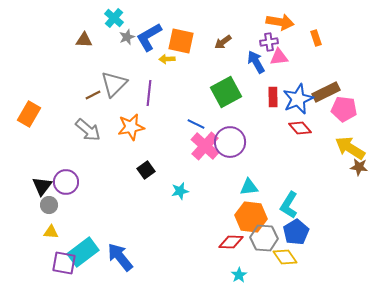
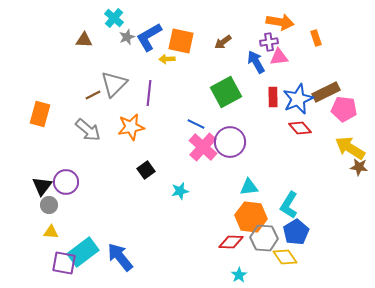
orange rectangle at (29, 114): moved 11 px right; rotated 15 degrees counterclockwise
pink cross at (205, 146): moved 2 px left, 1 px down
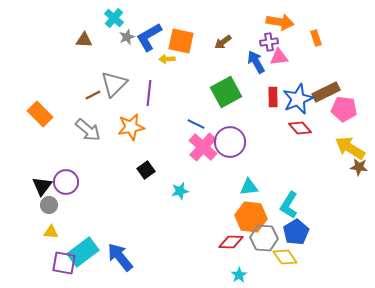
orange rectangle at (40, 114): rotated 60 degrees counterclockwise
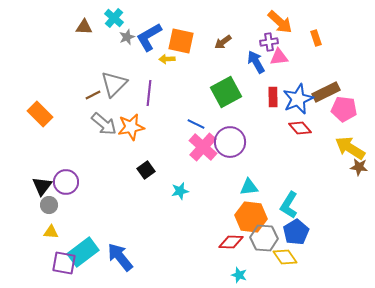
orange arrow at (280, 22): rotated 32 degrees clockwise
brown triangle at (84, 40): moved 13 px up
gray arrow at (88, 130): moved 16 px right, 6 px up
cyan star at (239, 275): rotated 21 degrees counterclockwise
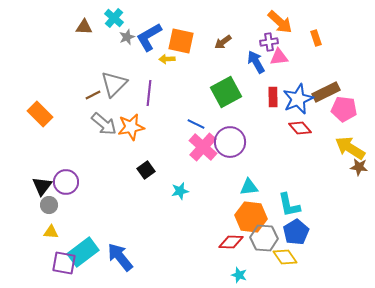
cyan L-shape at (289, 205): rotated 44 degrees counterclockwise
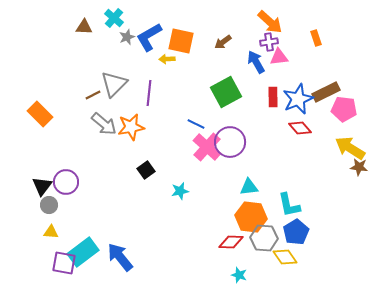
orange arrow at (280, 22): moved 10 px left
pink cross at (203, 147): moved 4 px right
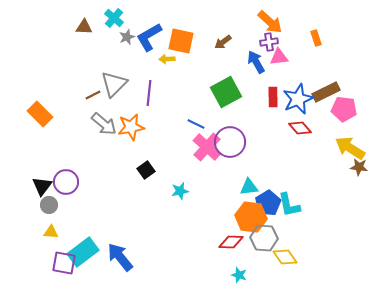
blue pentagon at (296, 232): moved 28 px left, 29 px up
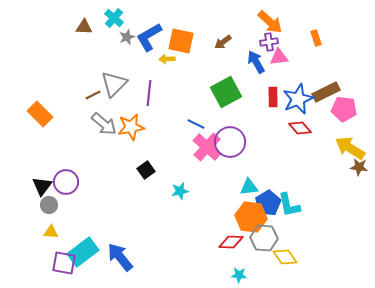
cyan star at (239, 275): rotated 14 degrees counterclockwise
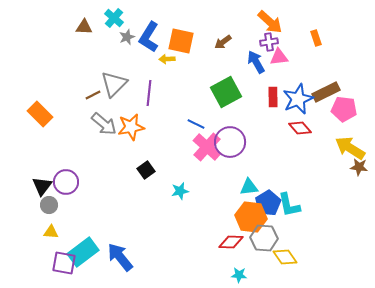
blue L-shape at (149, 37): rotated 28 degrees counterclockwise
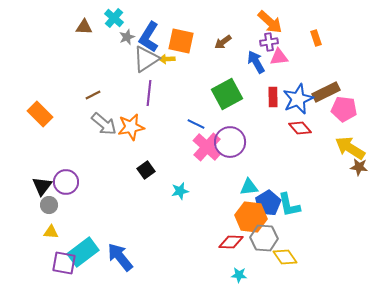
gray triangle at (114, 84): moved 32 px right, 25 px up; rotated 12 degrees clockwise
green square at (226, 92): moved 1 px right, 2 px down
